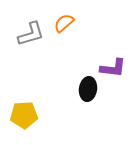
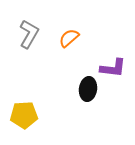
orange semicircle: moved 5 px right, 15 px down
gray L-shape: moved 2 px left; rotated 44 degrees counterclockwise
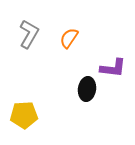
orange semicircle: rotated 15 degrees counterclockwise
black ellipse: moved 1 px left
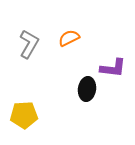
gray L-shape: moved 10 px down
orange semicircle: rotated 30 degrees clockwise
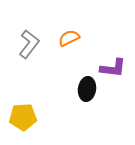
gray L-shape: rotated 8 degrees clockwise
yellow pentagon: moved 1 px left, 2 px down
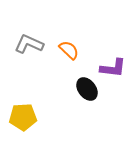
orange semicircle: moved 12 px down; rotated 70 degrees clockwise
gray L-shape: rotated 104 degrees counterclockwise
black ellipse: rotated 45 degrees counterclockwise
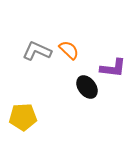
gray L-shape: moved 8 px right, 7 px down
black ellipse: moved 2 px up
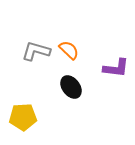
gray L-shape: moved 1 px left; rotated 8 degrees counterclockwise
purple L-shape: moved 3 px right
black ellipse: moved 16 px left
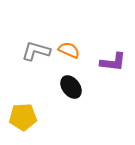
orange semicircle: rotated 20 degrees counterclockwise
purple L-shape: moved 3 px left, 6 px up
